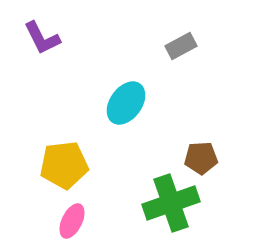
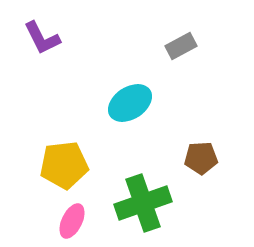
cyan ellipse: moved 4 px right; rotated 21 degrees clockwise
green cross: moved 28 px left
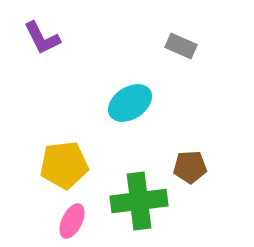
gray rectangle: rotated 52 degrees clockwise
brown pentagon: moved 11 px left, 9 px down
green cross: moved 4 px left, 2 px up; rotated 12 degrees clockwise
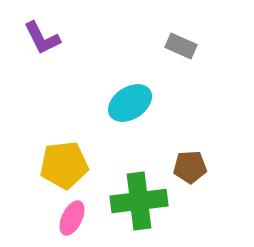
pink ellipse: moved 3 px up
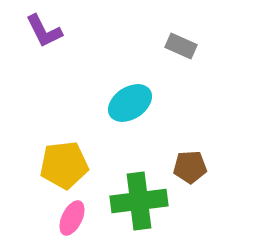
purple L-shape: moved 2 px right, 7 px up
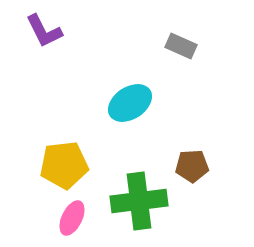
brown pentagon: moved 2 px right, 1 px up
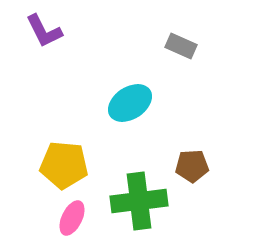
yellow pentagon: rotated 12 degrees clockwise
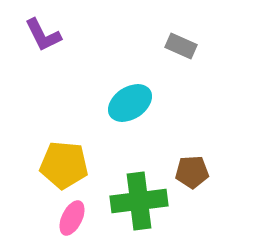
purple L-shape: moved 1 px left, 4 px down
brown pentagon: moved 6 px down
